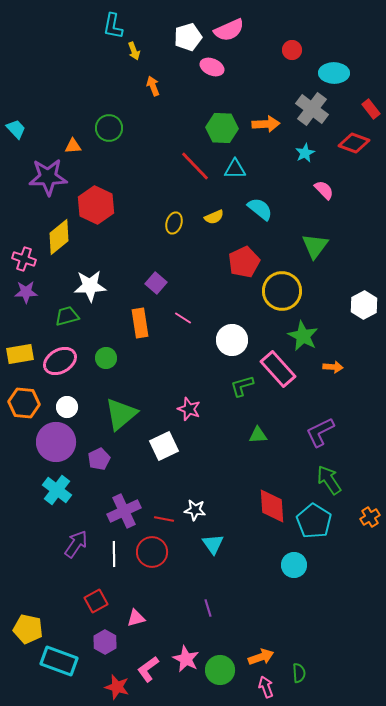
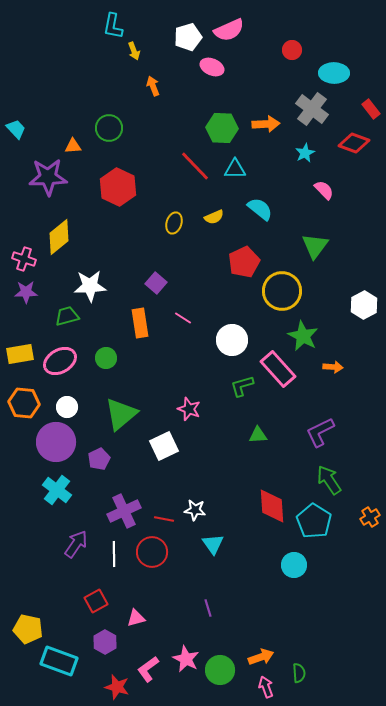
red hexagon at (96, 205): moved 22 px right, 18 px up
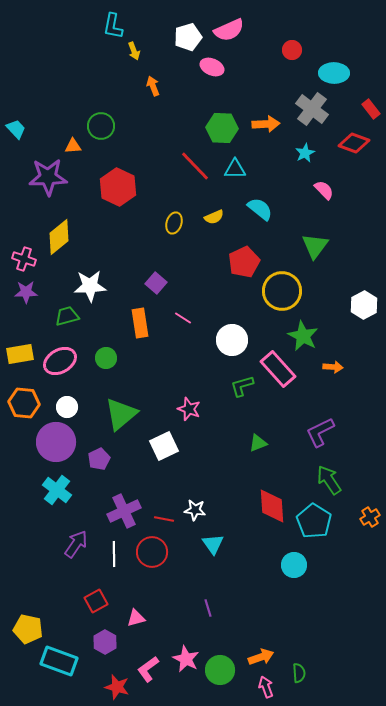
green circle at (109, 128): moved 8 px left, 2 px up
green triangle at (258, 435): moved 8 px down; rotated 18 degrees counterclockwise
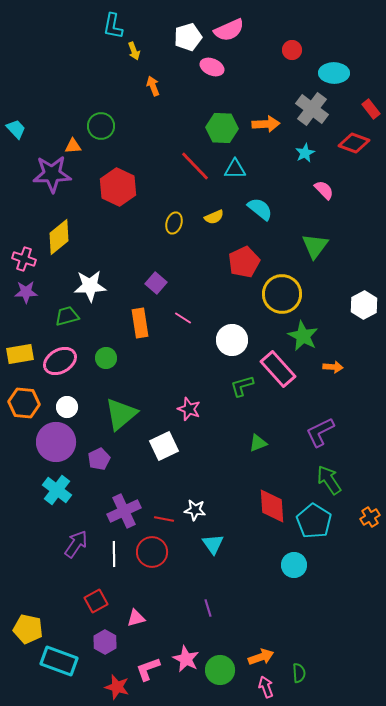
purple star at (48, 177): moved 4 px right, 3 px up
yellow circle at (282, 291): moved 3 px down
pink L-shape at (148, 669): rotated 16 degrees clockwise
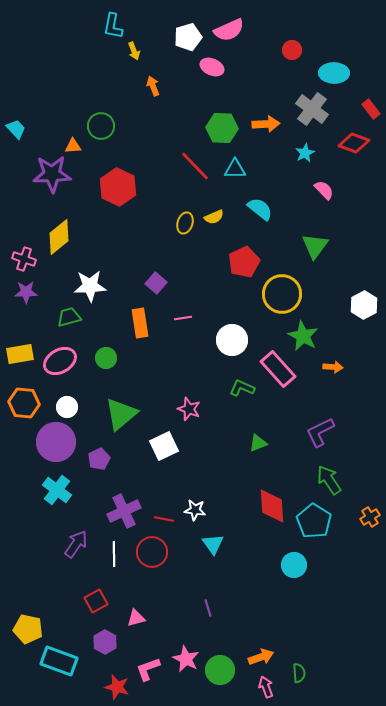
yellow ellipse at (174, 223): moved 11 px right
green trapezoid at (67, 316): moved 2 px right, 1 px down
pink line at (183, 318): rotated 42 degrees counterclockwise
green L-shape at (242, 386): moved 2 px down; rotated 40 degrees clockwise
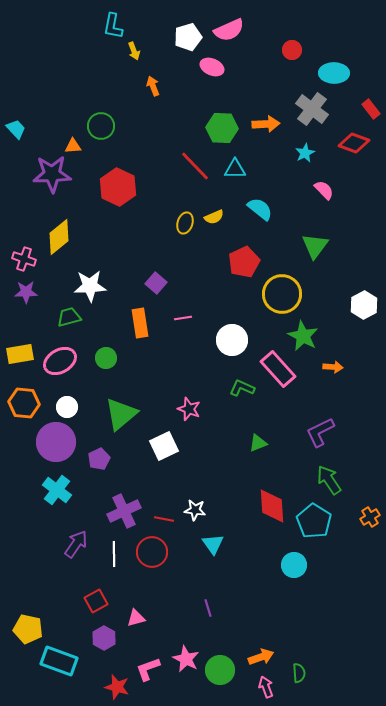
purple hexagon at (105, 642): moved 1 px left, 4 px up
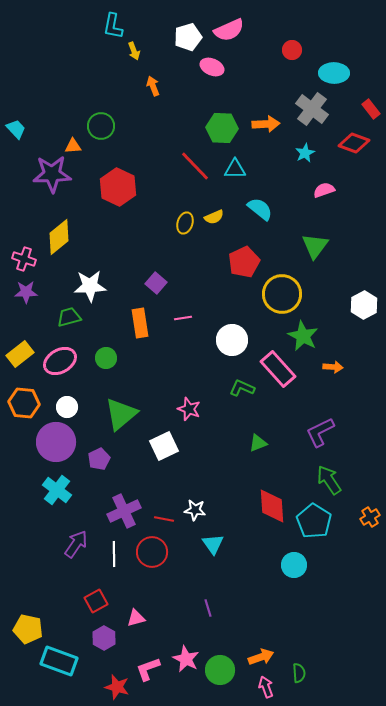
pink semicircle at (324, 190): rotated 65 degrees counterclockwise
yellow rectangle at (20, 354): rotated 28 degrees counterclockwise
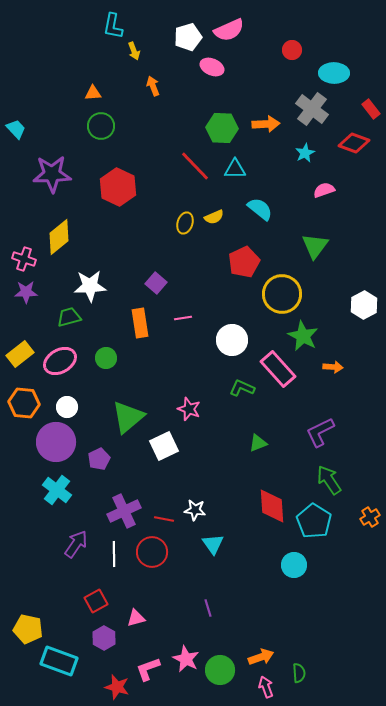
orange triangle at (73, 146): moved 20 px right, 53 px up
green triangle at (121, 414): moved 7 px right, 3 px down
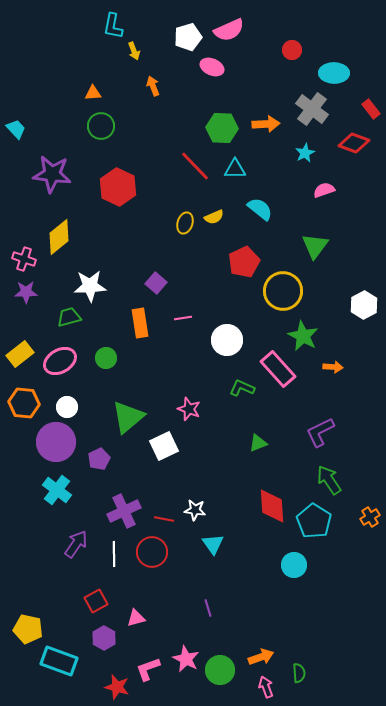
purple star at (52, 174): rotated 9 degrees clockwise
yellow circle at (282, 294): moved 1 px right, 3 px up
white circle at (232, 340): moved 5 px left
